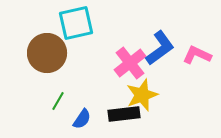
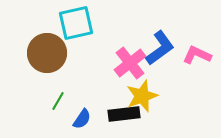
yellow star: moved 1 px down
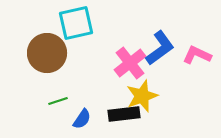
green line: rotated 42 degrees clockwise
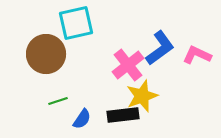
brown circle: moved 1 px left, 1 px down
pink cross: moved 2 px left, 2 px down
black rectangle: moved 1 px left, 1 px down
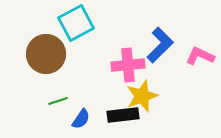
cyan square: rotated 15 degrees counterclockwise
blue L-shape: moved 3 px up; rotated 9 degrees counterclockwise
pink L-shape: moved 3 px right, 1 px down
pink cross: rotated 32 degrees clockwise
blue semicircle: moved 1 px left
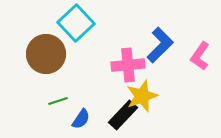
cyan square: rotated 15 degrees counterclockwise
pink L-shape: rotated 80 degrees counterclockwise
black rectangle: rotated 40 degrees counterclockwise
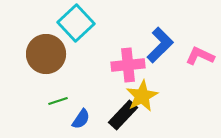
pink L-shape: rotated 80 degrees clockwise
yellow star: rotated 8 degrees counterclockwise
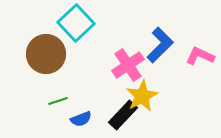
pink cross: rotated 28 degrees counterclockwise
blue semicircle: rotated 35 degrees clockwise
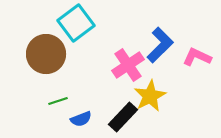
cyan square: rotated 6 degrees clockwise
pink L-shape: moved 3 px left, 1 px down
yellow star: moved 8 px right
black rectangle: moved 2 px down
